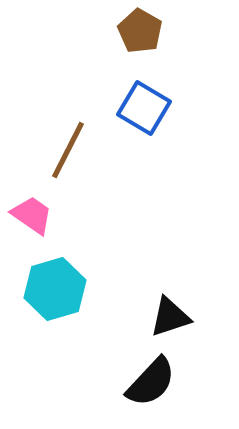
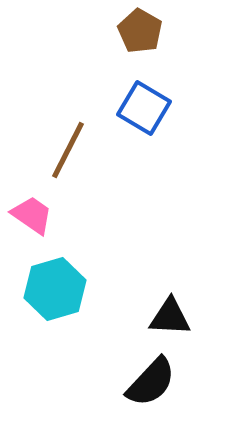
black triangle: rotated 21 degrees clockwise
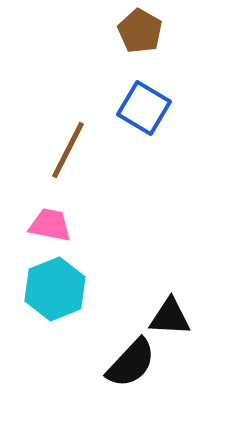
pink trapezoid: moved 18 px right, 10 px down; rotated 24 degrees counterclockwise
cyan hexagon: rotated 6 degrees counterclockwise
black semicircle: moved 20 px left, 19 px up
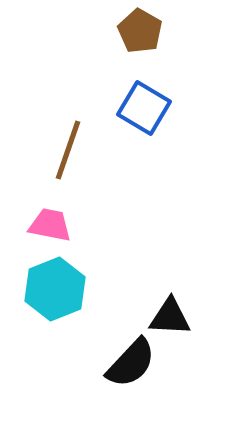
brown line: rotated 8 degrees counterclockwise
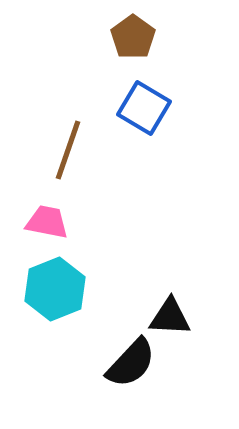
brown pentagon: moved 7 px left, 6 px down; rotated 6 degrees clockwise
pink trapezoid: moved 3 px left, 3 px up
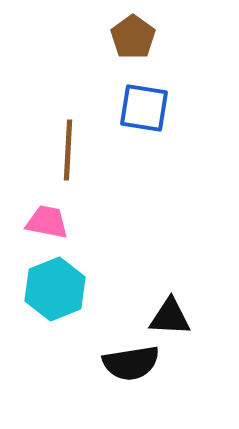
blue square: rotated 22 degrees counterclockwise
brown line: rotated 16 degrees counterclockwise
black semicircle: rotated 38 degrees clockwise
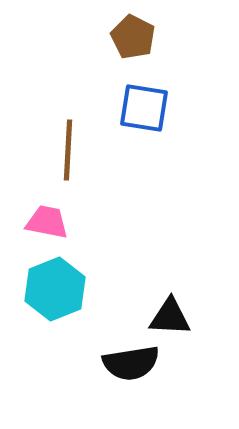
brown pentagon: rotated 9 degrees counterclockwise
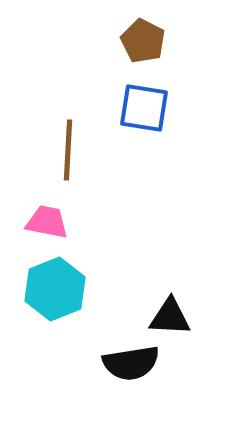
brown pentagon: moved 10 px right, 4 px down
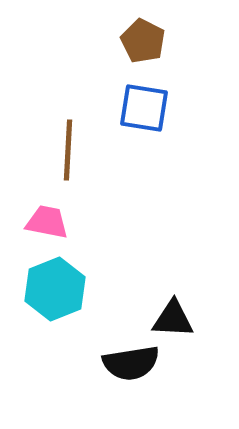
black triangle: moved 3 px right, 2 px down
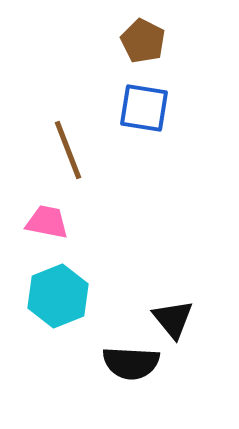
brown line: rotated 24 degrees counterclockwise
cyan hexagon: moved 3 px right, 7 px down
black triangle: rotated 48 degrees clockwise
black semicircle: rotated 12 degrees clockwise
